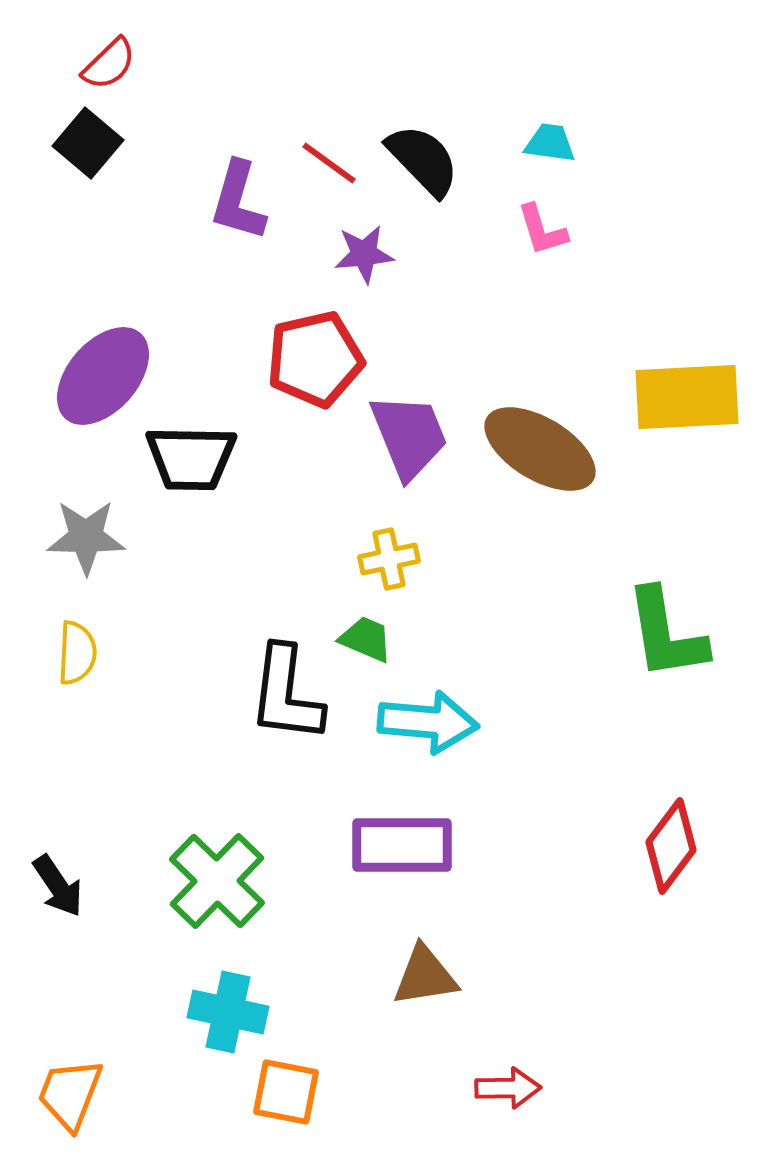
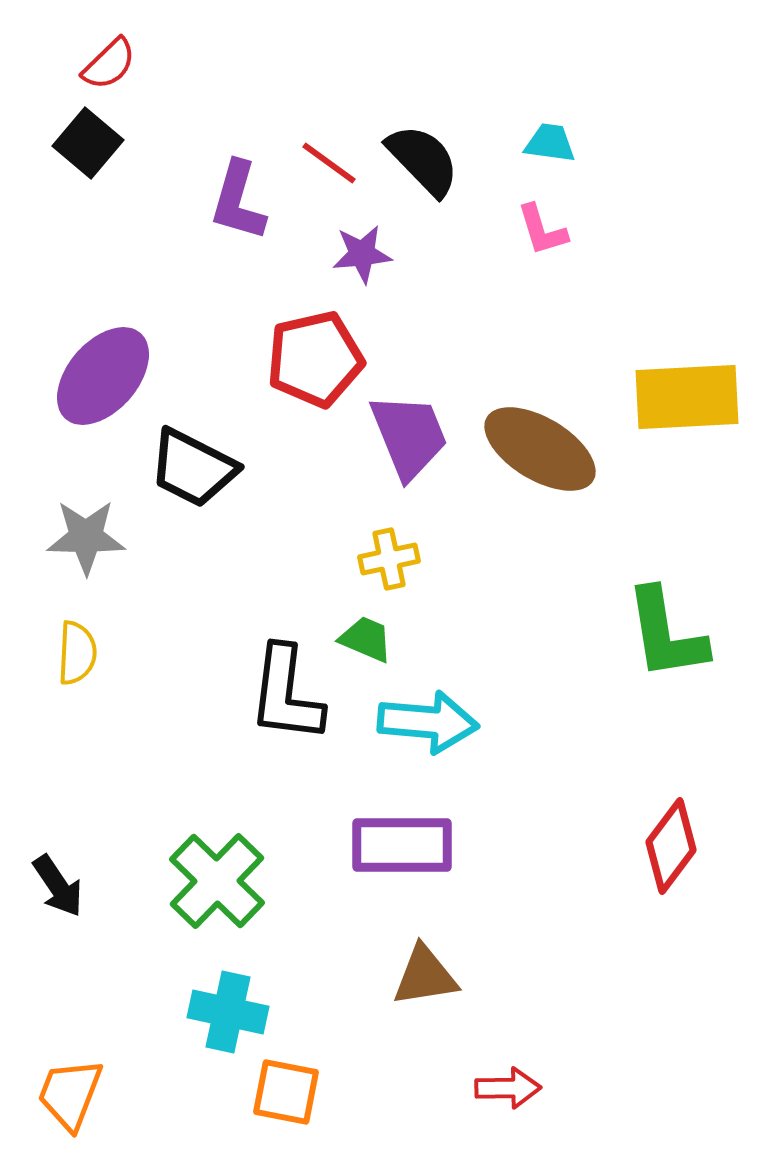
purple star: moved 2 px left
black trapezoid: moved 2 px right, 10 px down; rotated 26 degrees clockwise
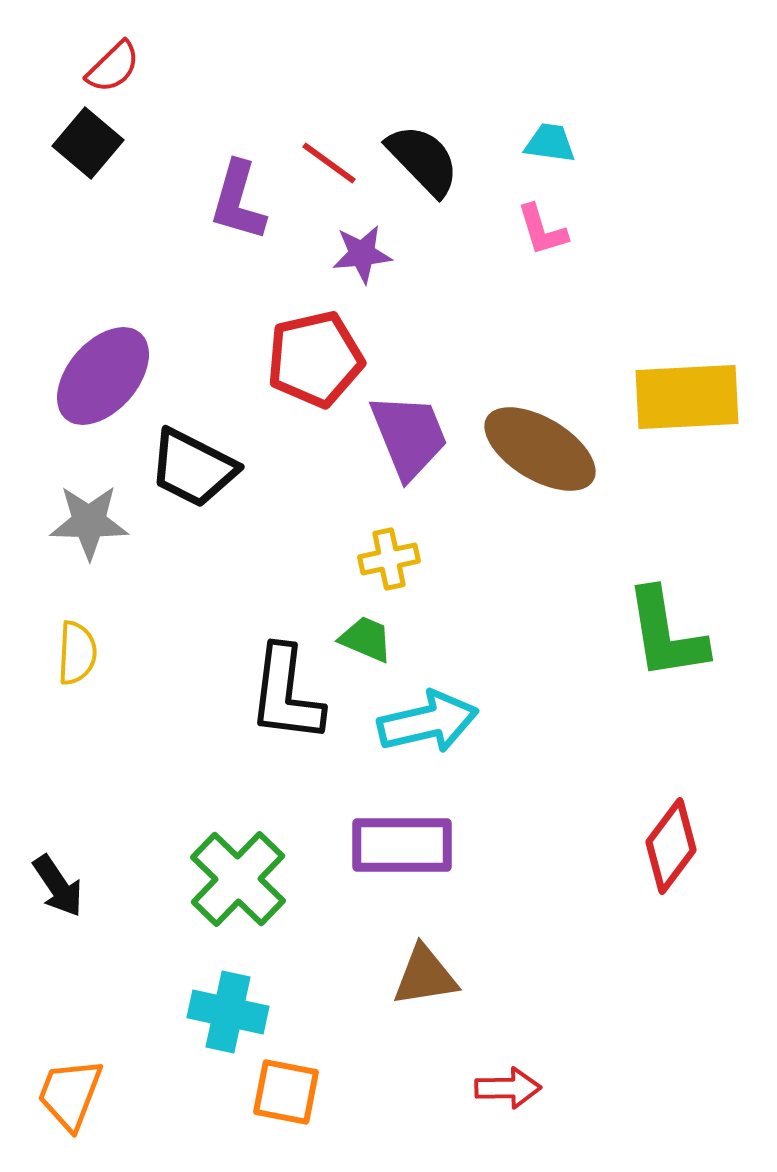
red semicircle: moved 4 px right, 3 px down
gray star: moved 3 px right, 15 px up
cyan arrow: rotated 18 degrees counterclockwise
green cross: moved 21 px right, 2 px up
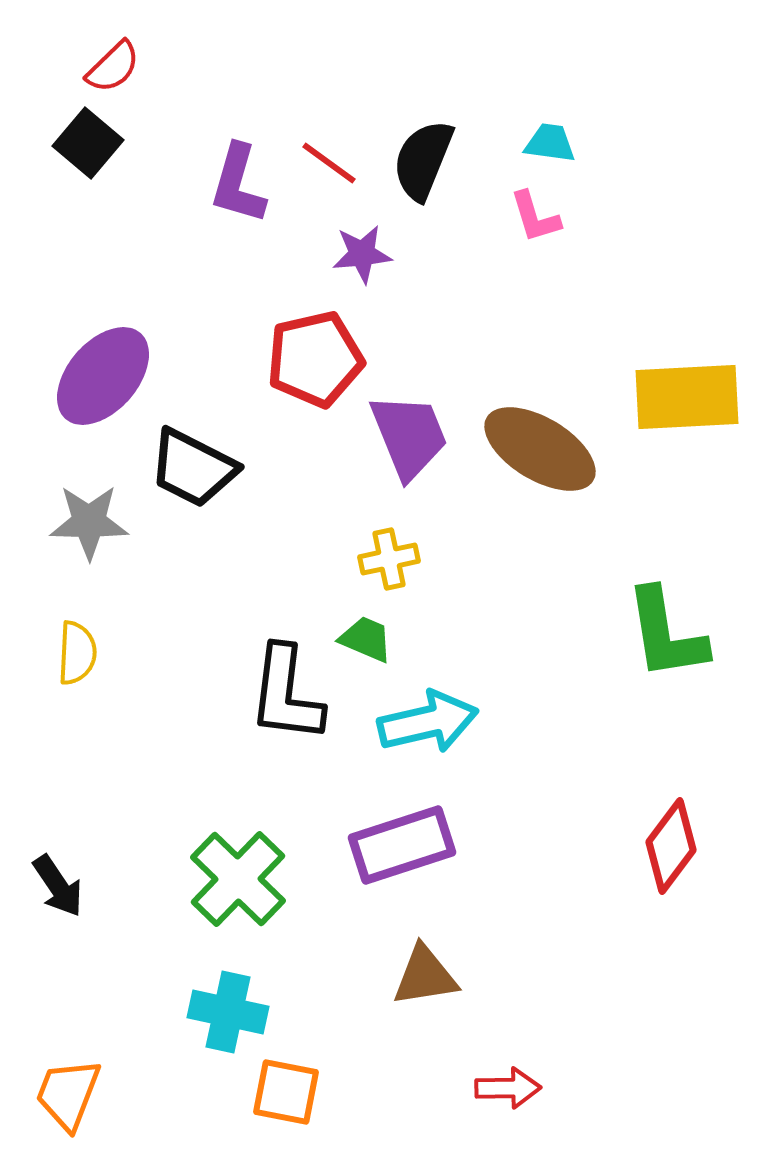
black semicircle: rotated 114 degrees counterclockwise
purple L-shape: moved 17 px up
pink L-shape: moved 7 px left, 13 px up
purple rectangle: rotated 18 degrees counterclockwise
orange trapezoid: moved 2 px left
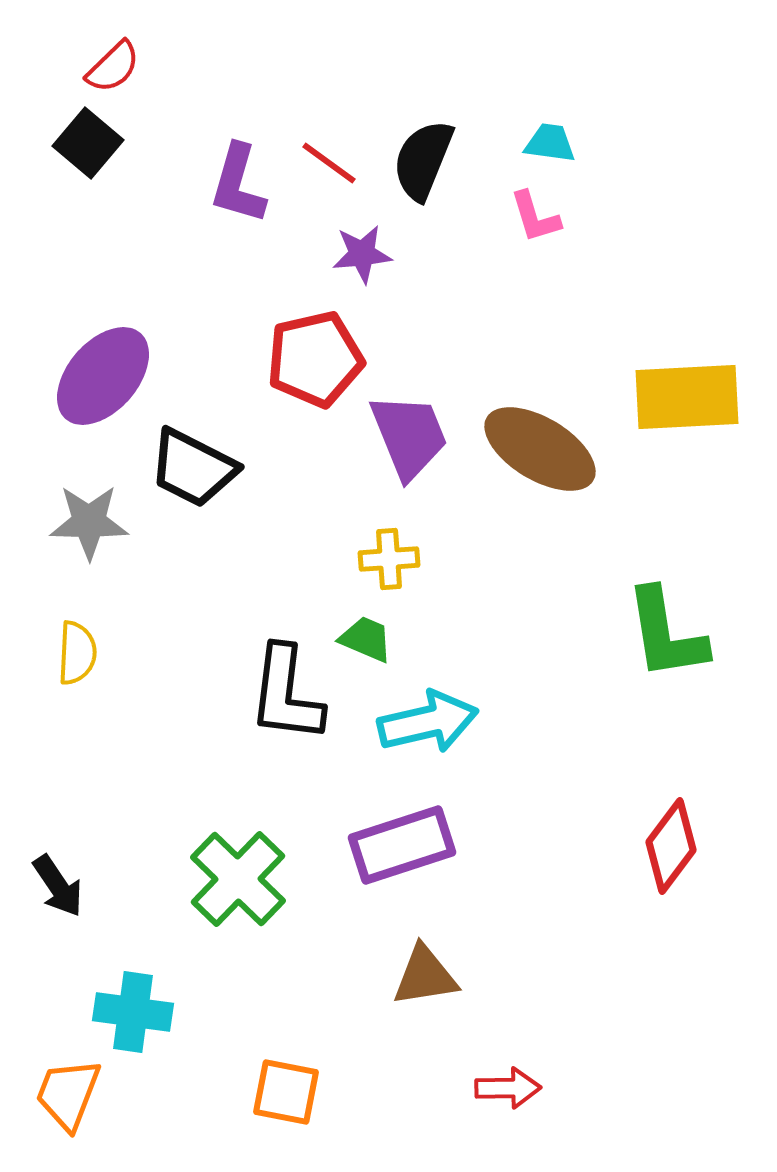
yellow cross: rotated 8 degrees clockwise
cyan cross: moved 95 px left; rotated 4 degrees counterclockwise
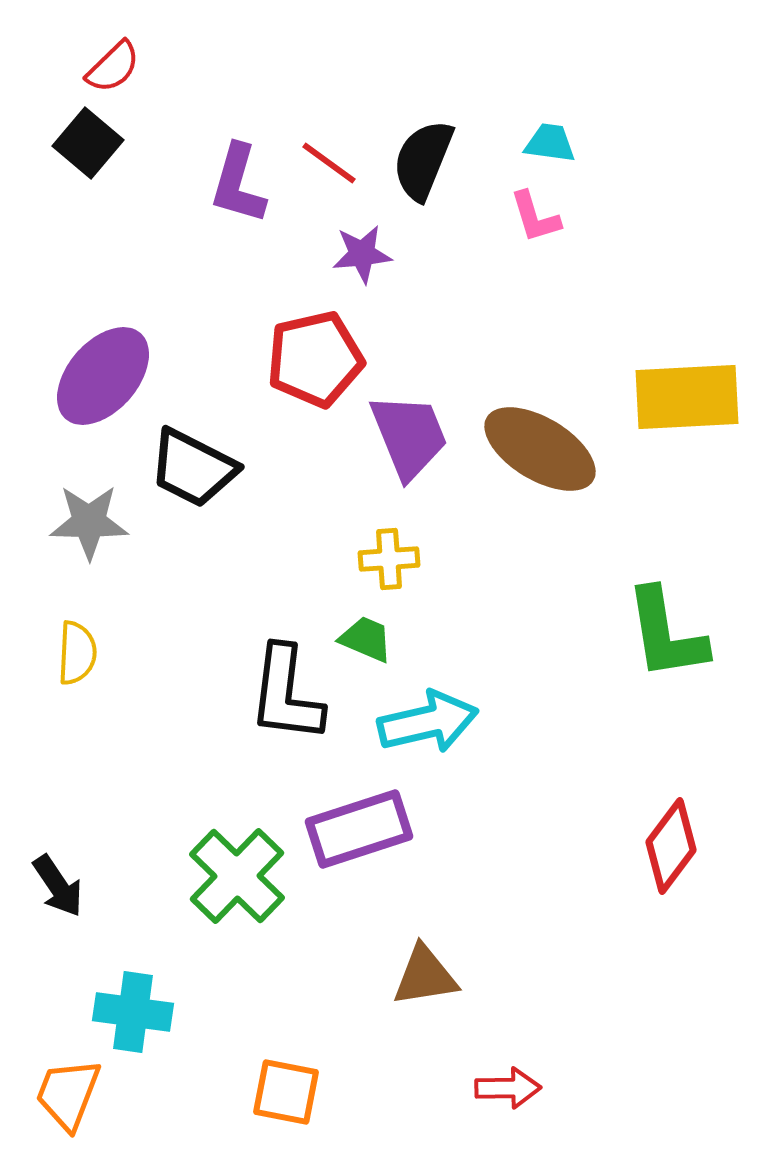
purple rectangle: moved 43 px left, 16 px up
green cross: moved 1 px left, 3 px up
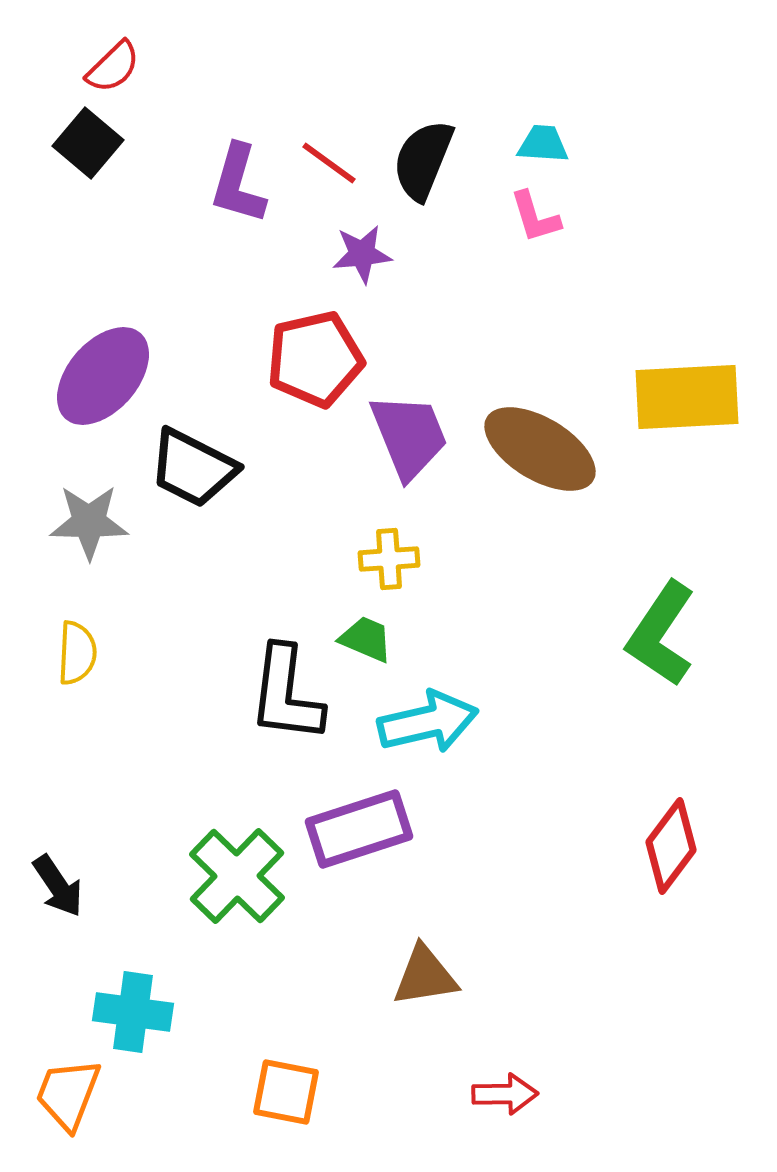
cyan trapezoid: moved 7 px left, 1 px down; rotated 4 degrees counterclockwise
green L-shape: moved 5 px left; rotated 43 degrees clockwise
red arrow: moved 3 px left, 6 px down
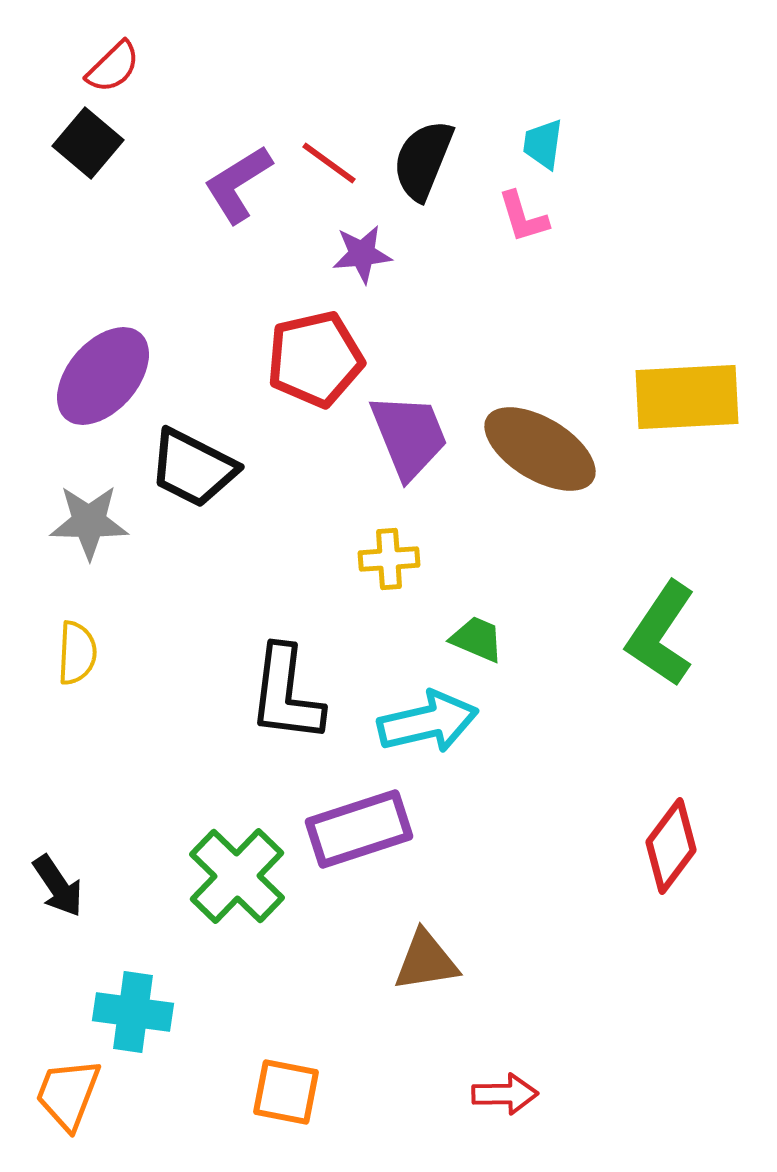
cyan trapezoid: rotated 86 degrees counterclockwise
purple L-shape: rotated 42 degrees clockwise
pink L-shape: moved 12 px left
green trapezoid: moved 111 px right
brown triangle: moved 1 px right, 15 px up
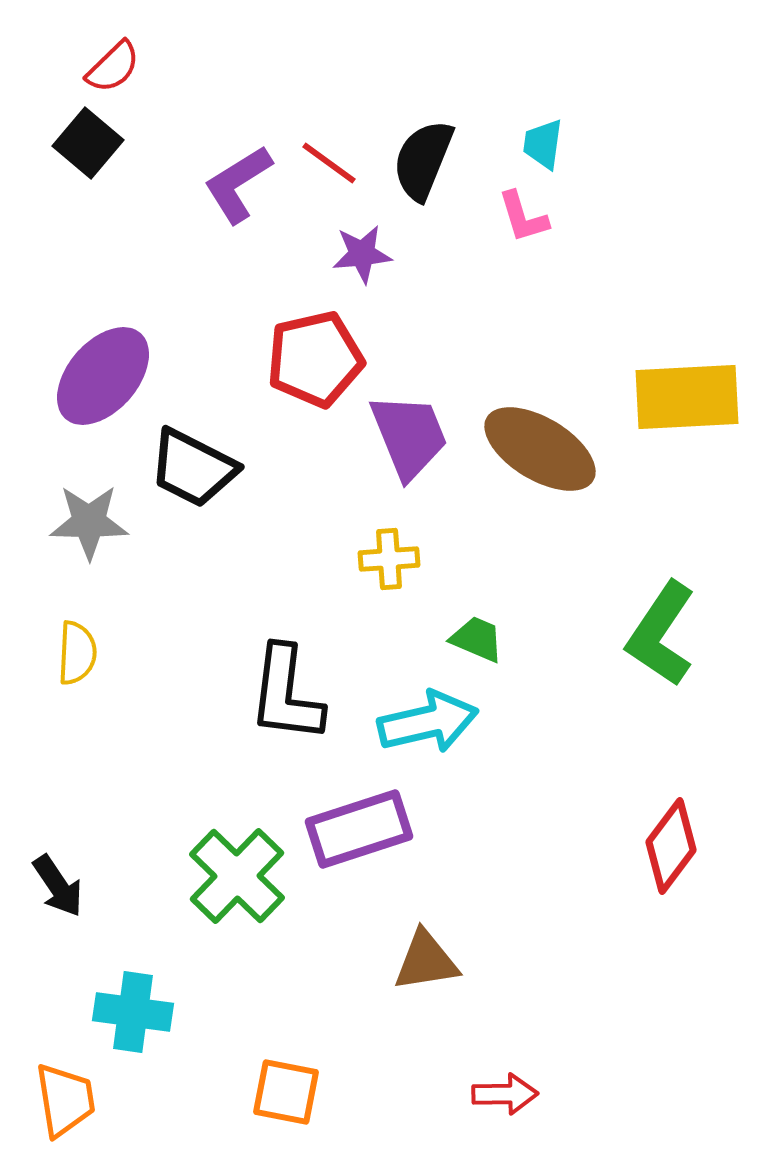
orange trapezoid: moved 3 px left, 6 px down; rotated 150 degrees clockwise
